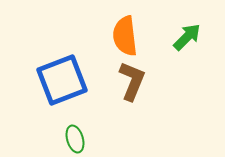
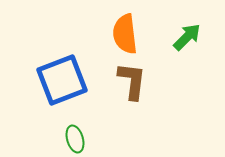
orange semicircle: moved 2 px up
brown L-shape: rotated 15 degrees counterclockwise
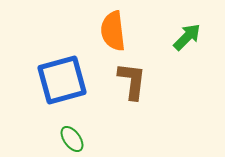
orange semicircle: moved 12 px left, 3 px up
blue square: rotated 6 degrees clockwise
green ellipse: moved 3 px left; rotated 20 degrees counterclockwise
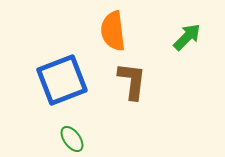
blue square: rotated 6 degrees counterclockwise
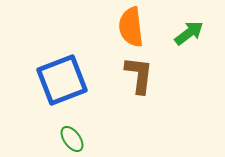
orange semicircle: moved 18 px right, 4 px up
green arrow: moved 2 px right, 4 px up; rotated 8 degrees clockwise
brown L-shape: moved 7 px right, 6 px up
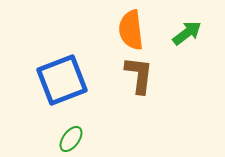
orange semicircle: moved 3 px down
green arrow: moved 2 px left
green ellipse: moved 1 px left; rotated 72 degrees clockwise
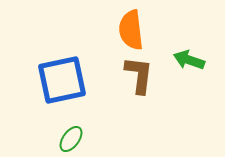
green arrow: moved 2 px right, 27 px down; rotated 124 degrees counterclockwise
blue square: rotated 9 degrees clockwise
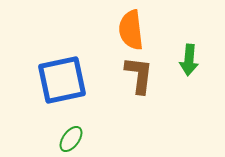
green arrow: rotated 104 degrees counterclockwise
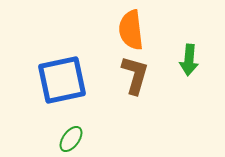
brown L-shape: moved 4 px left; rotated 9 degrees clockwise
